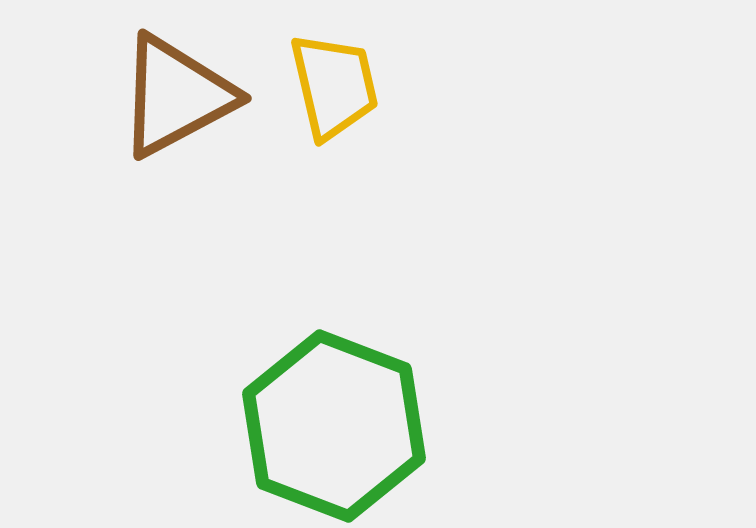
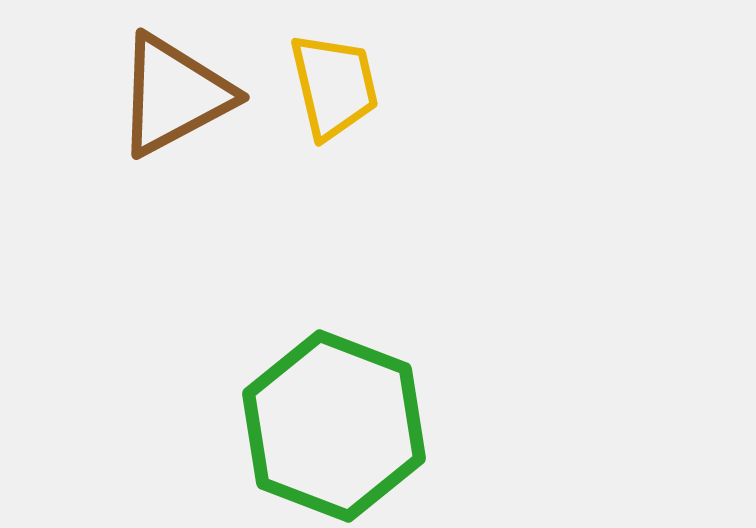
brown triangle: moved 2 px left, 1 px up
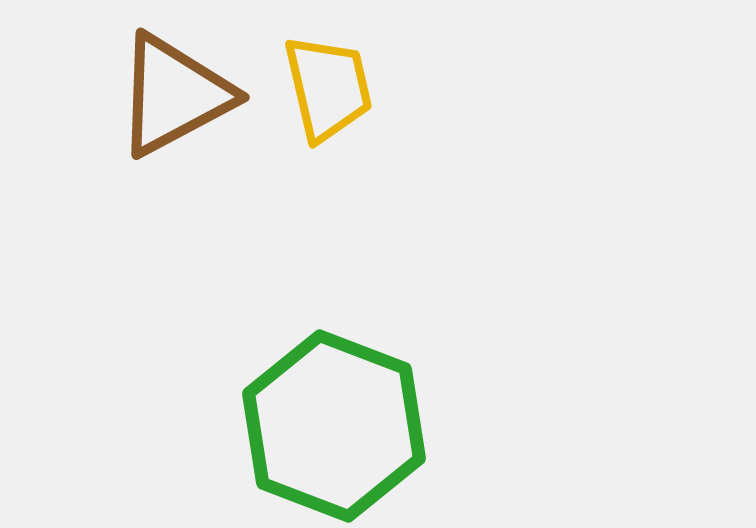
yellow trapezoid: moved 6 px left, 2 px down
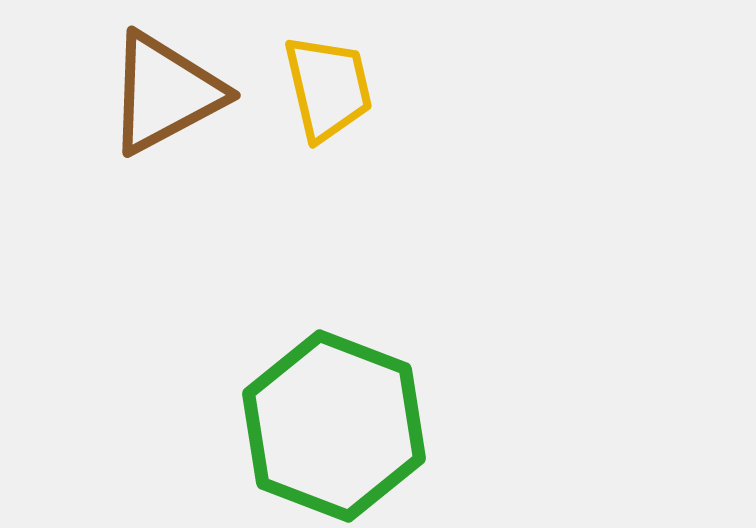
brown triangle: moved 9 px left, 2 px up
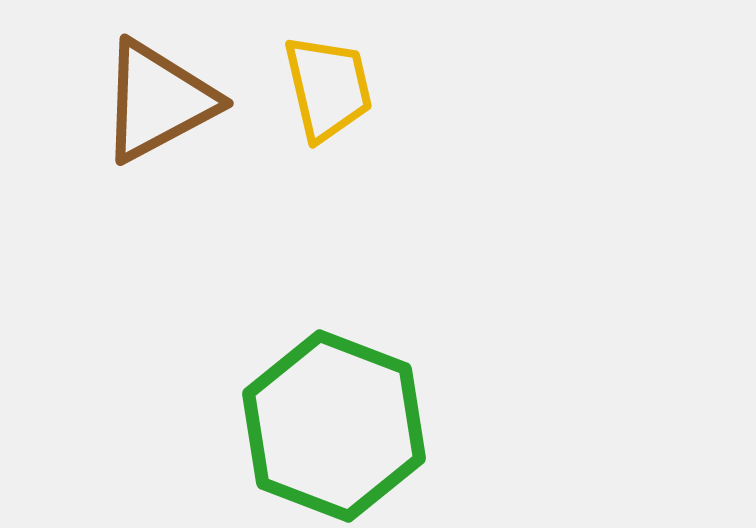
brown triangle: moved 7 px left, 8 px down
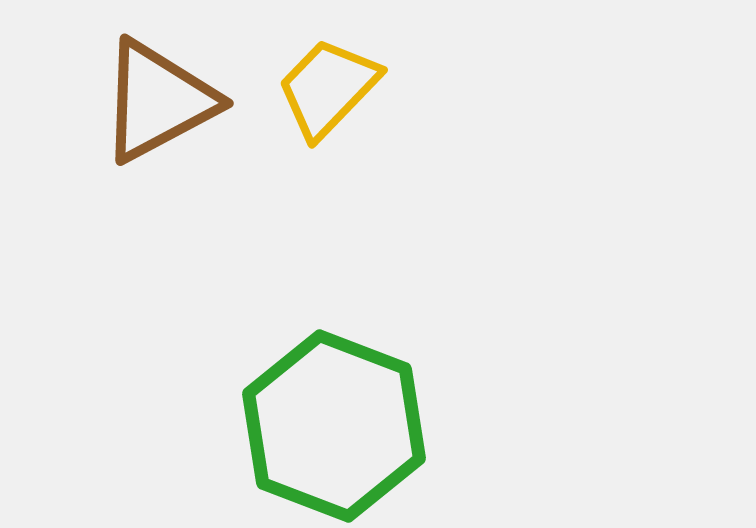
yellow trapezoid: rotated 123 degrees counterclockwise
